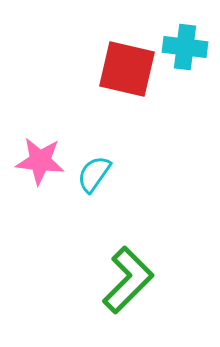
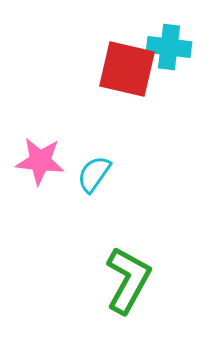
cyan cross: moved 16 px left
green L-shape: rotated 16 degrees counterclockwise
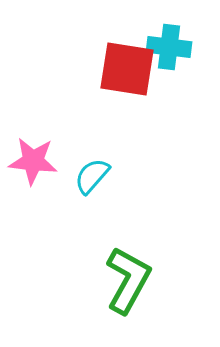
red square: rotated 4 degrees counterclockwise
pink star: moved 7 px left
cyan semicircle: moved 2 px left, 2 px down; rotated 6 degrees clockwise
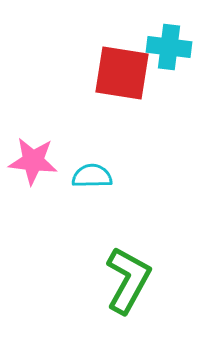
red square: moved 5 px left, 4 px down
cyan semicircle: rotated 48 degrees clockwise
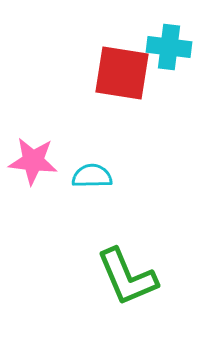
green L-shape: moved 1 px left, 3 px up; rotated 128 degrees clockwise
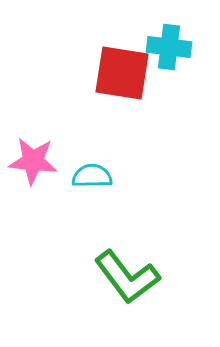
green L-shape: rotated 14 degrees counterclockwise
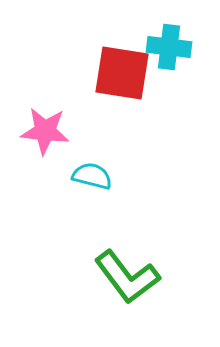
pink star: moved 12 px right, 30 px up
cyan semicircle: rotated 15 degrees clockwise
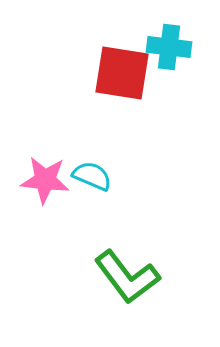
pink star: moved 49 px down
cyan semicircle: rotated 9 degrees clockwise
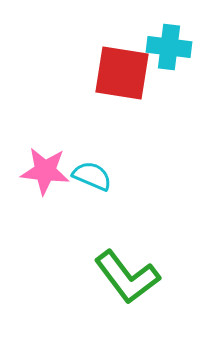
pink star: moved 9 px up
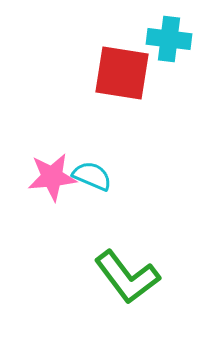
cyan cross: moved 8 px up
pink star: moved 7 px right, 6 px down; rotated 12 degrees counterclockwise
